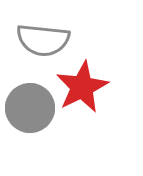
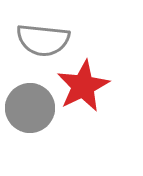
red star: moved 1 px right, 1 px up
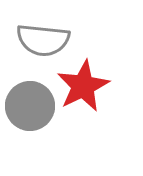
gray circle: moved 2 px up
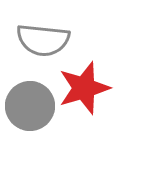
red star: moved 1 px right, 2 px down; rotated 10 degrees clockwise
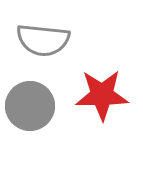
red star: moved 18 px right, 7 px down; rotated 16 degrees clockwise
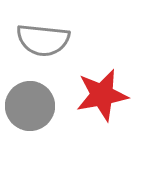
red star: rotated 10 degrees counterclockwise
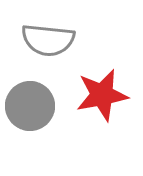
gray semicircle: moved 5 px right
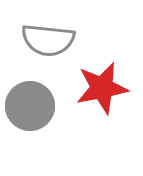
red star: moved 7 px up
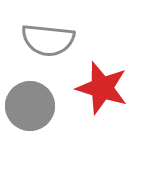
red star: rotated 28 degrees clockwise
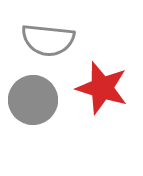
gray circle: moved 3 px right, 6 px up
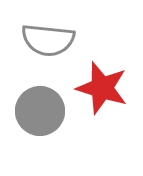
gray circle: moved 7 px right, 11 px down
